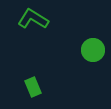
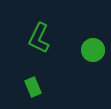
green L-shape: moved 6 px right, 19 px down; rotated 96 degrees counterclockwise
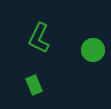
green rectangle: moved 1 px right, 2 px up
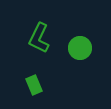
green circle: moved 13 px left, 2 px up
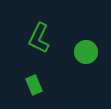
green circle: moved 6 px right, 4 px down
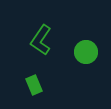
green L-shape: moved 2 px right, 2 px down; rotated 8 degrees clockwise
